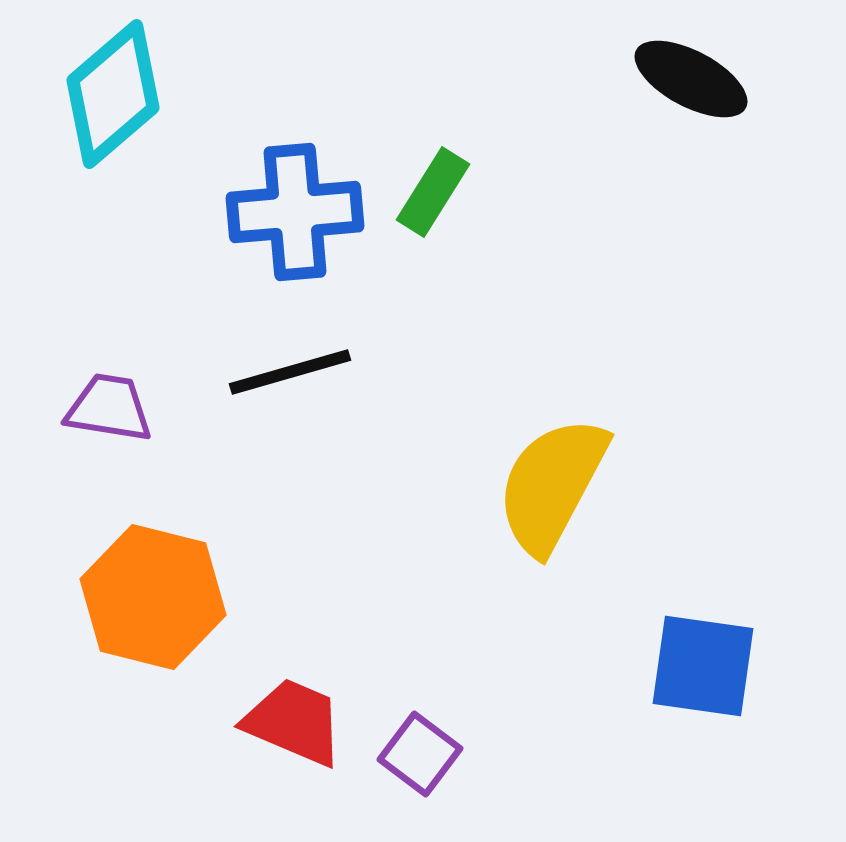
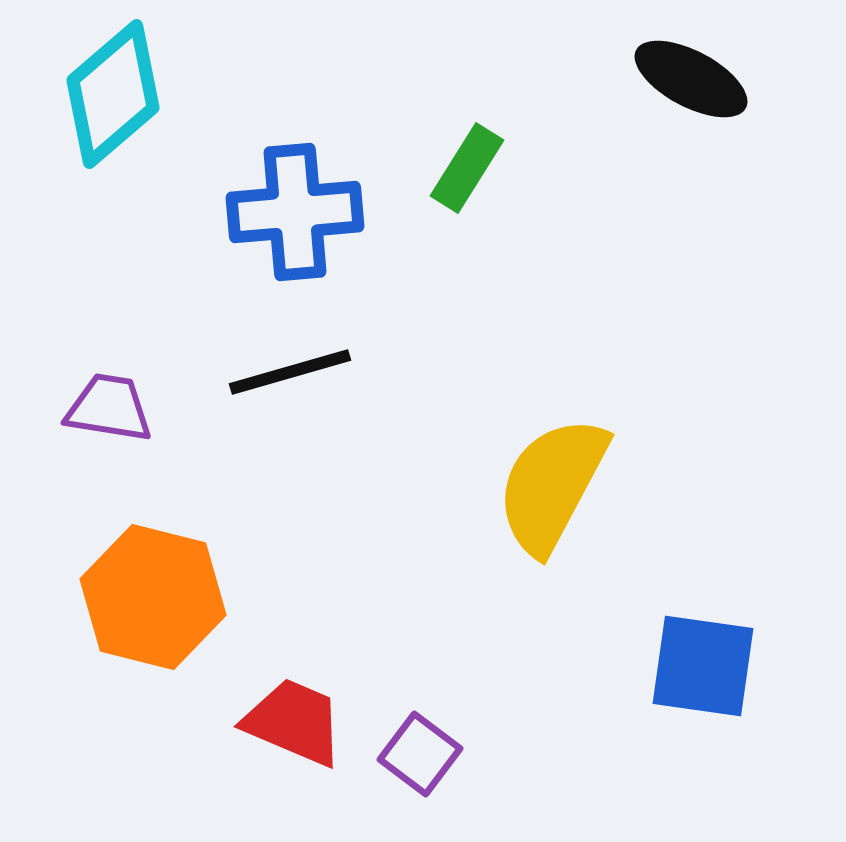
green rectangle: moved 34 px right, 24 px up
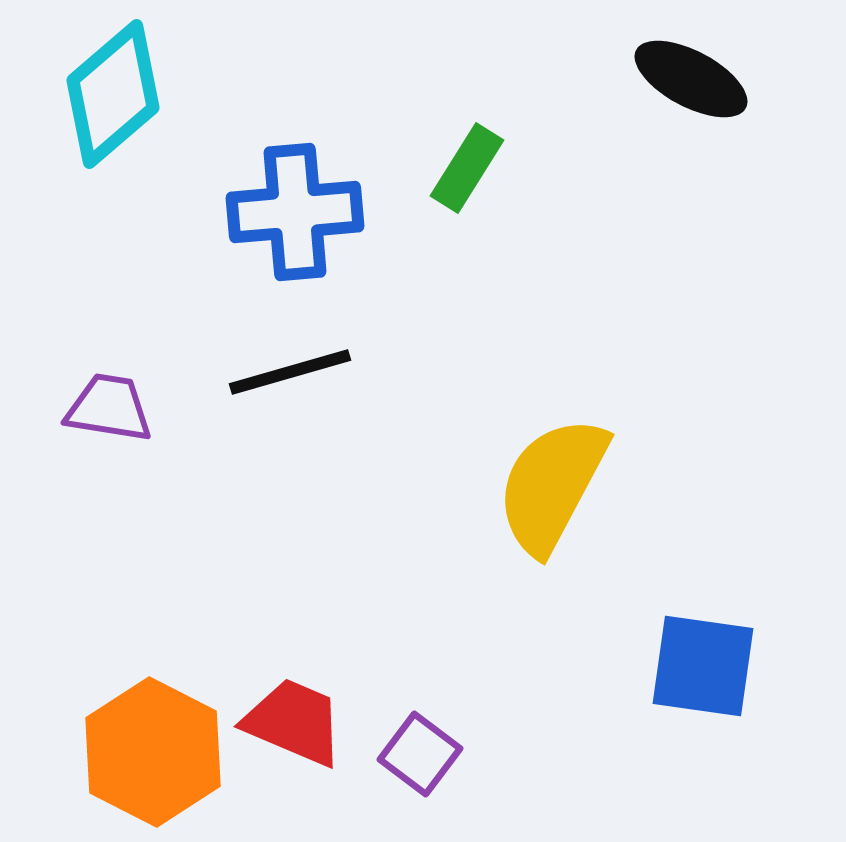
orange hexagon: moved 155 px down; rotated 13 degrees clockwise
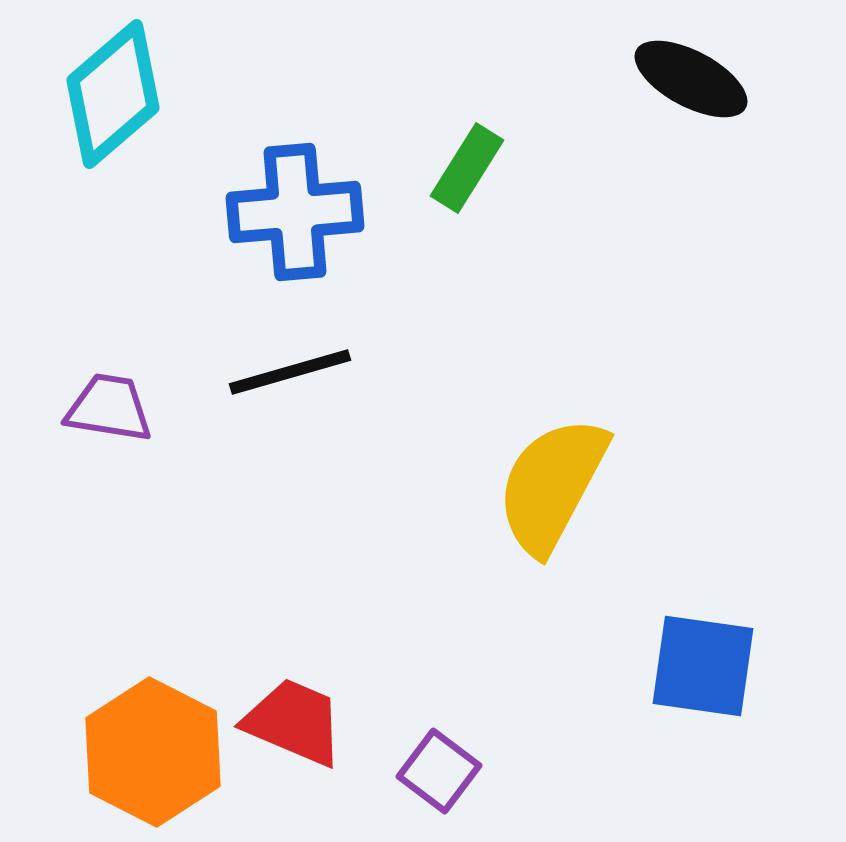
purple square: moved 19 px right, 17 px down
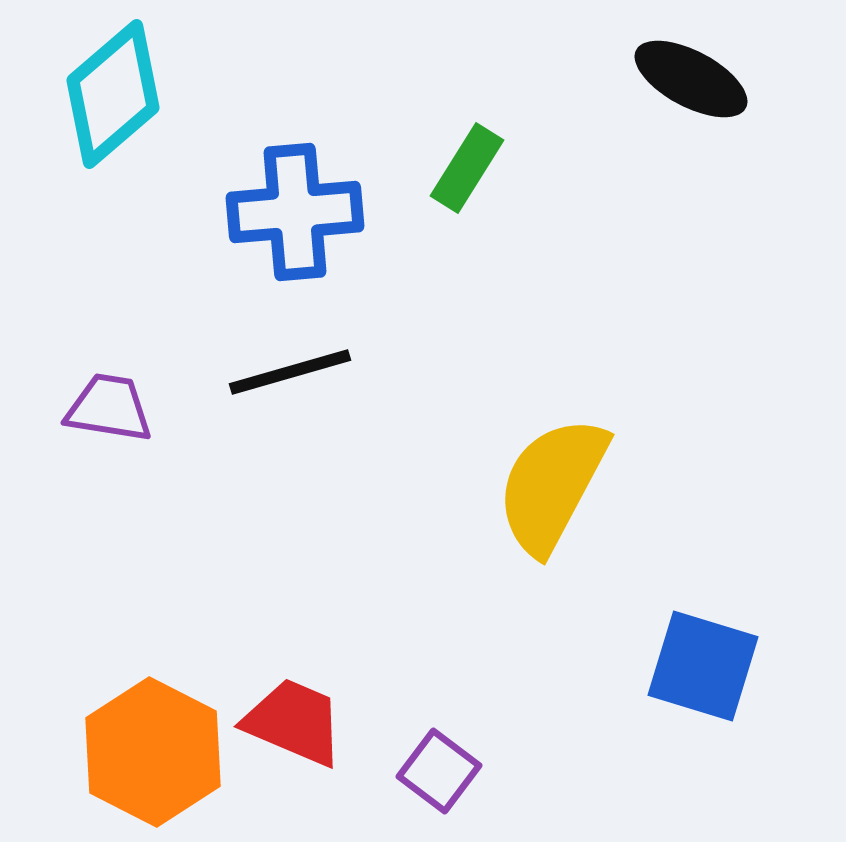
blue square: rotated 9 degrees clockwise
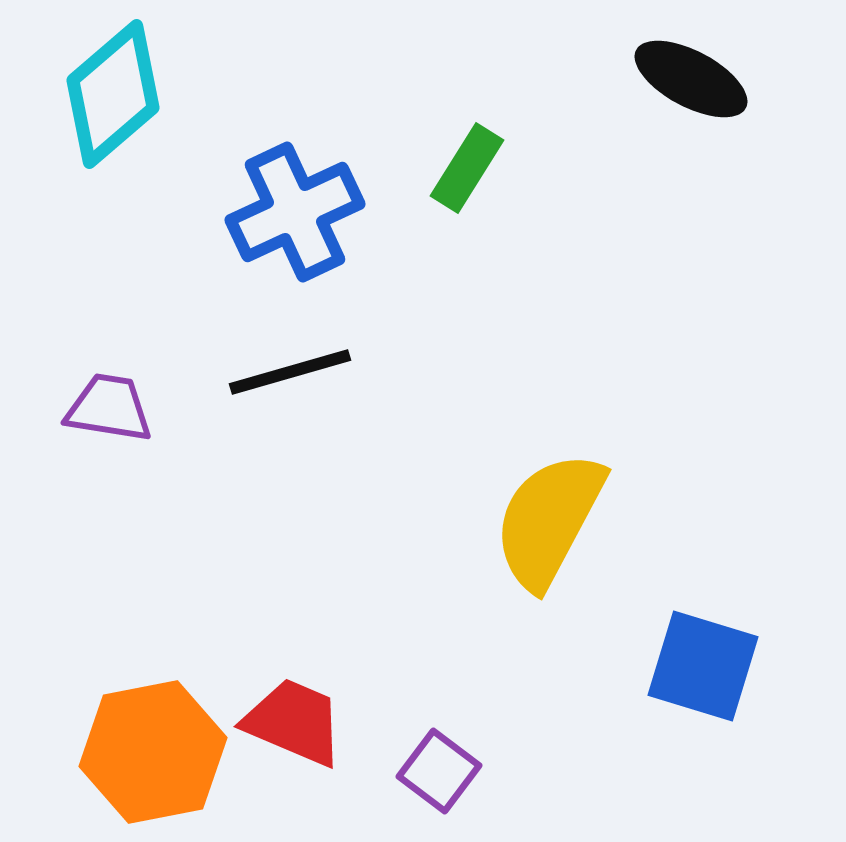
blue cross: rotated 20 degrees counterclockwise
yellow semicircle: moved 3 px left, 35 px down
orange hexagon: rotated 22 degrees clockwise
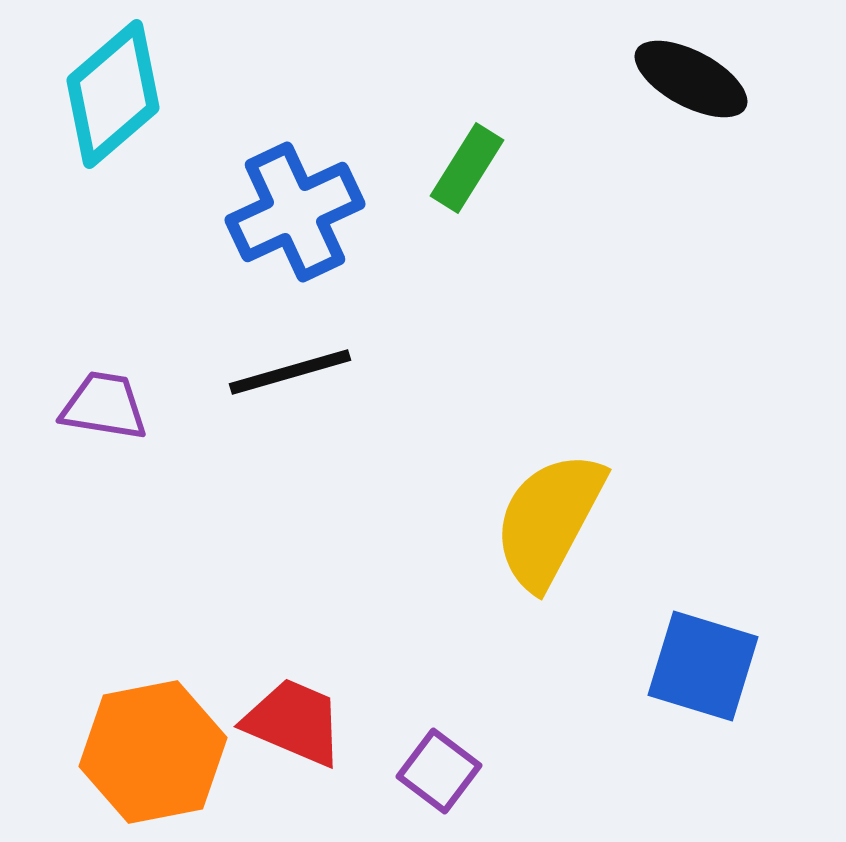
purple trapezoid: moved 5 px left, 2 px up
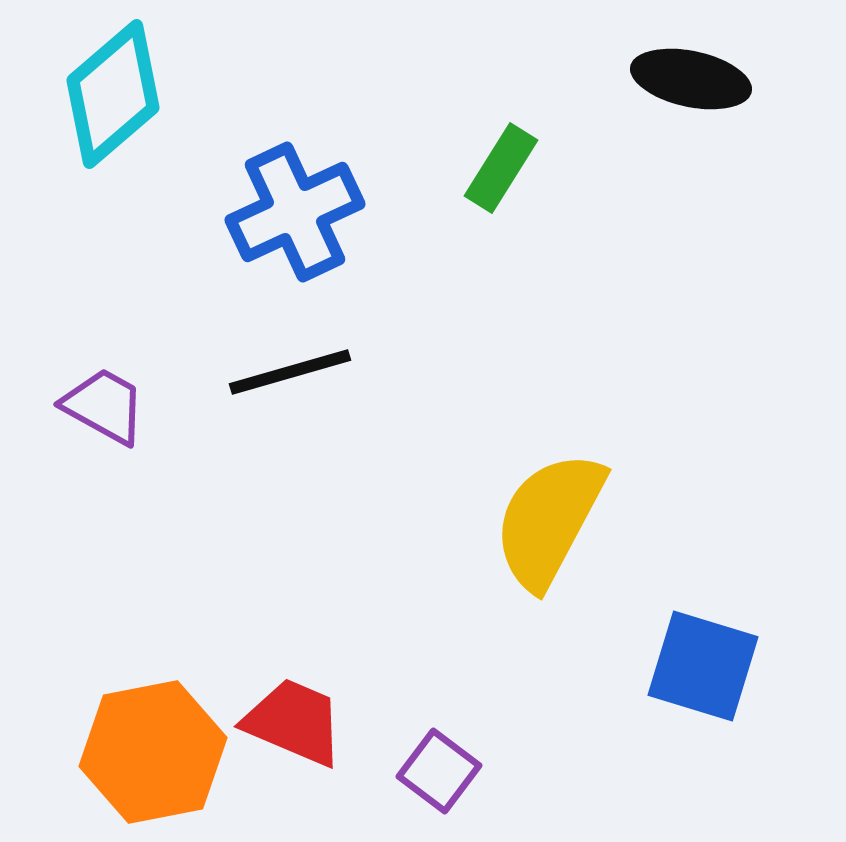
black ellipse: rotated 16 degrees counterclockwise
green rectangle: moved 34 px right
purple trapezoid: rotated 20 degrees clockwise
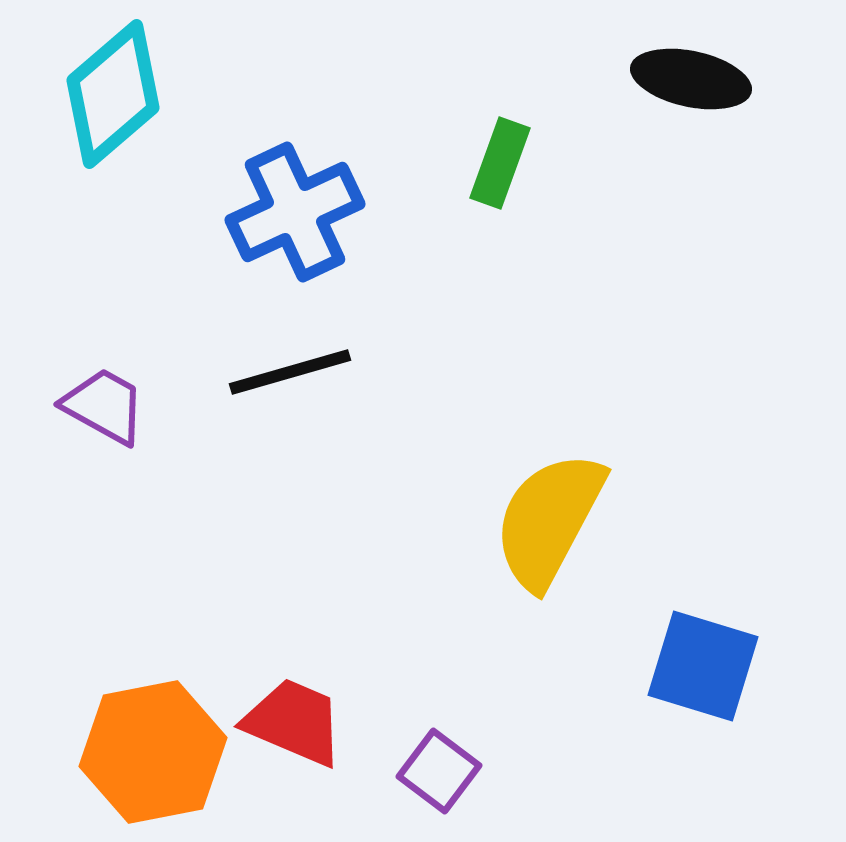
green rectangle: moved 1 px left, 5 px up; rotated 12 degrees counterclockwise
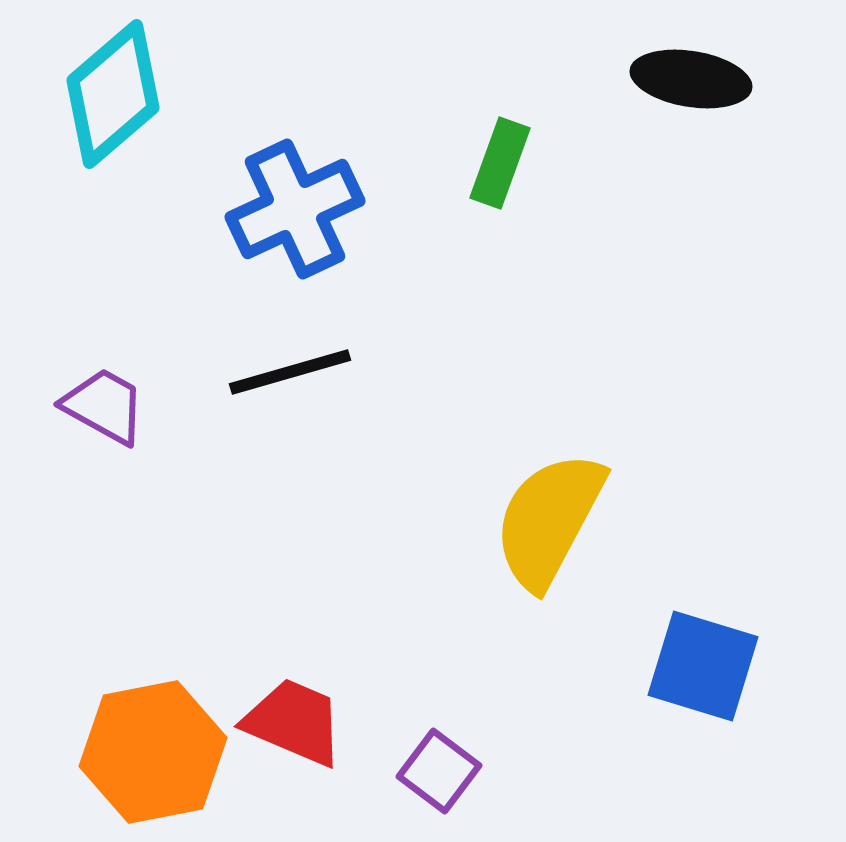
black ellipse: rotated 3 degrees counterclockwise
blue cross: moved 3 px up
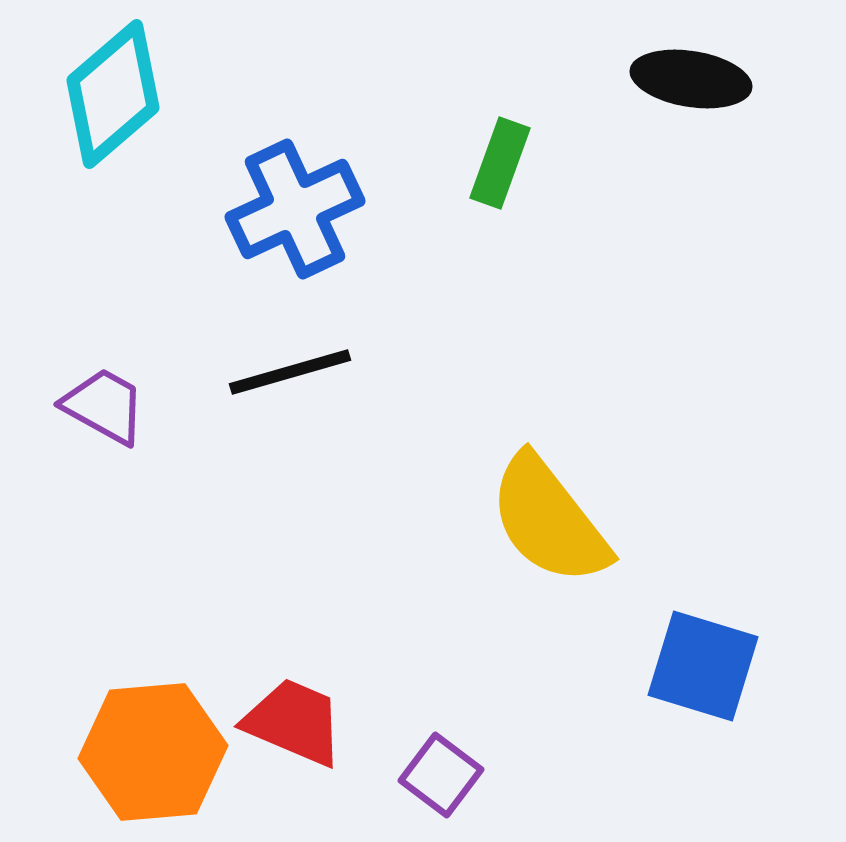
yellow semicircle: rotated 66 degrees counterclockwise
orange hexagon: rotated 6 degrees clockwise
purple square: moved 2 px right, 4 px down
